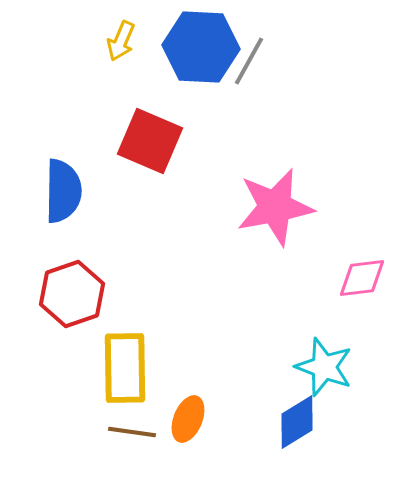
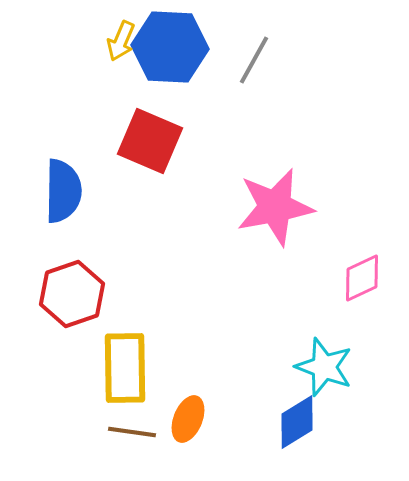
blue hexagon: moved 31 px left
gray line: moved 5 px right, 1 px up
pink diamond: rotated 18 degrees counterclockwise
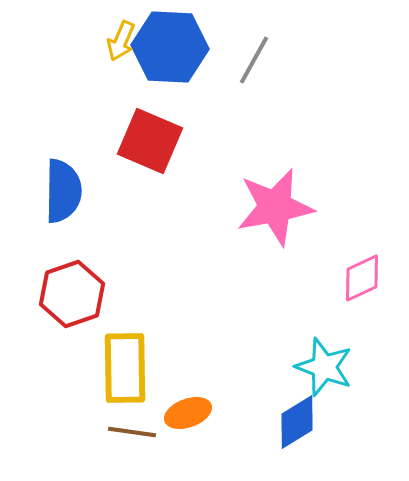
orange ellipse: moved 6 px up; rotated 48 degrees clockwise
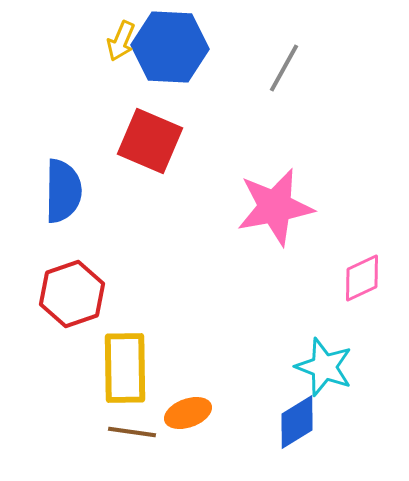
gray line: moved 30 px right, 8 px down
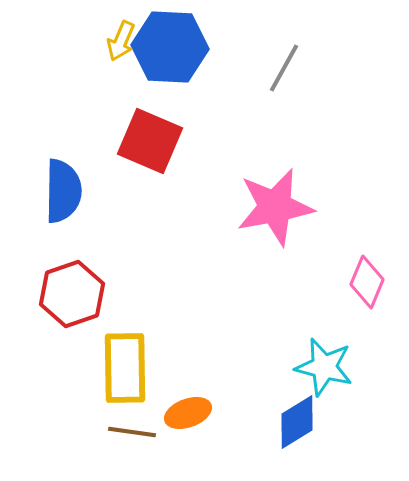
pink diamond: moved 5 px right, 4 px down; rotated 42 degrees counterclockwise
cyan star: rotated 6 degrees counterclockwise
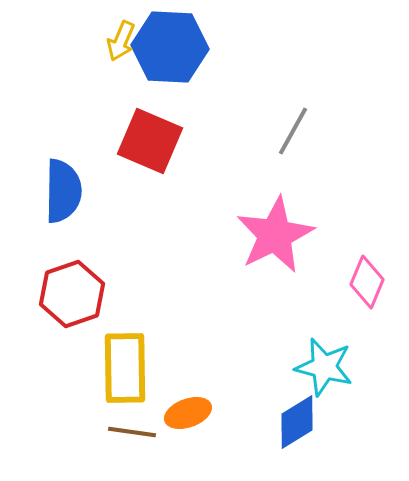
gray line: moved 9 px right, 63 px down
pink star: moved 28 px down; rotated 16 degrees counterclockwise
